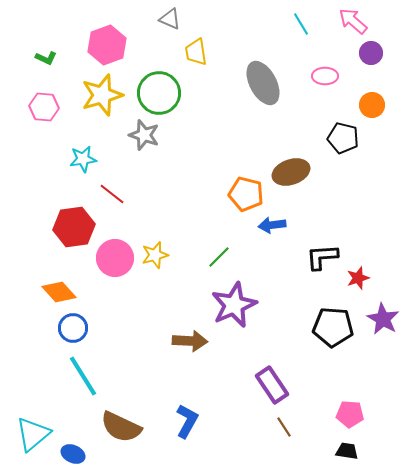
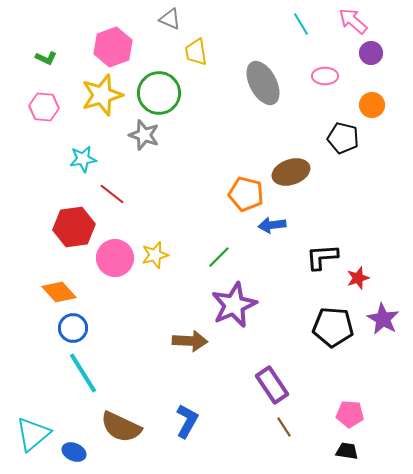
pink hexagon at (107, 45): moved 6 px right, 2 px down
cyan line at (83, 376): moved 3 px up
blue ellipse at (73, 454): moved 1 px right, 2 px up
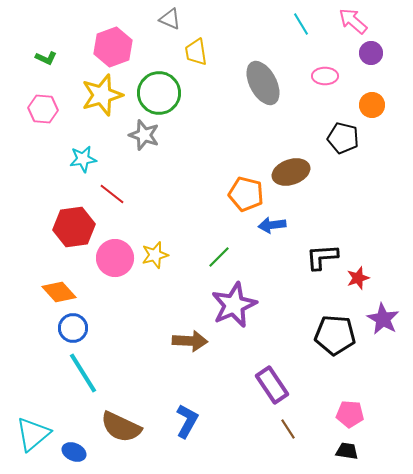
pink hexagon at (44, 107): moved 1 px left, 2 px down
black pentagon at (333, 327): moved 2 px right, 8 px down
brown line at (284, 427): moved 4 px right, 2 px down
